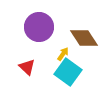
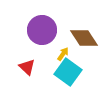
purple circle: moved 3 px right, 3 px down
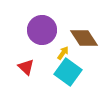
yellow arrow: moved 1 px up
red triangle: moved 1 px left
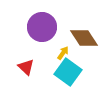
purple circle: moved 3 px up
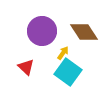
purple circle: moved 4 px down
brown diamond: moved 6 px up
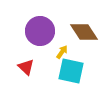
purple circle: moved 2 px left
yellow arrow: moved 1 px left, 1 px up
cyan square: moved 3 px right, 1 px up; rotated 24 degrees counterclockwise
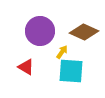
brown diamond: rotated 32 degrees counterclockwise
red triangle: rotated 12 degrees counterclockwise
cyan square: rotated 8 degrees counterclockwise
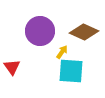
red triangle: moved 14 px left; rotated 24 degrees clockwise
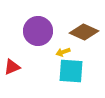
purple circle: moved 2 px left
yellow arrow: moved 1 px right; rotated 144 degrees counterclockwise
red triangle: rotated 42 degrees clockwise
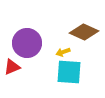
purple circle: moved 11 px left, 12 px down
cyan square: moved 2 px left, 1 px down
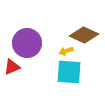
brown diamond: moved 3 px down
yellow arrow: moved 3 px right, 1 px up
